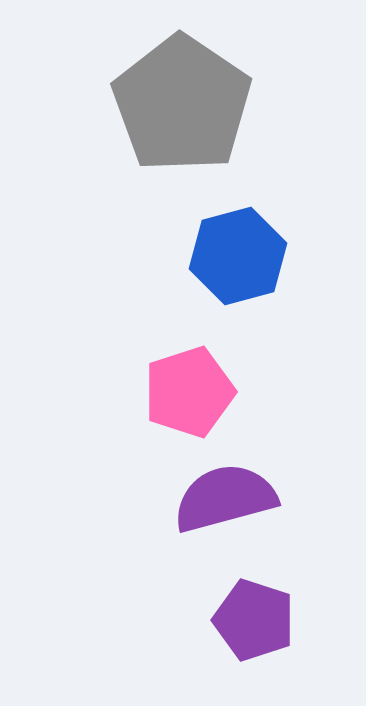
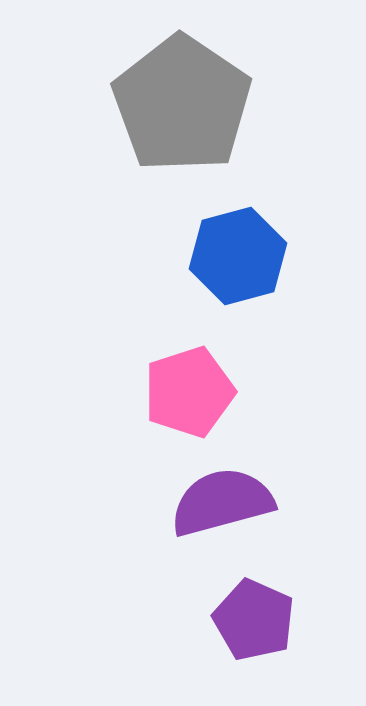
purple semicircle: moved 3 px left, 4 px down
purple pentagon: rotated 6 degrees clockwise
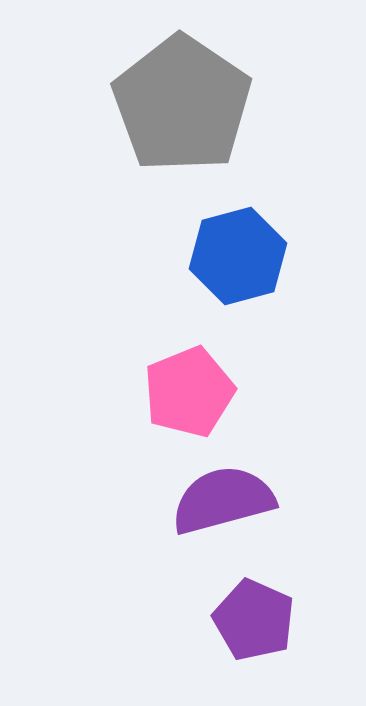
pink pentagon: rotated 4 degrees counterclockwise
purple semicircle: moved 1 px right, 2 px up
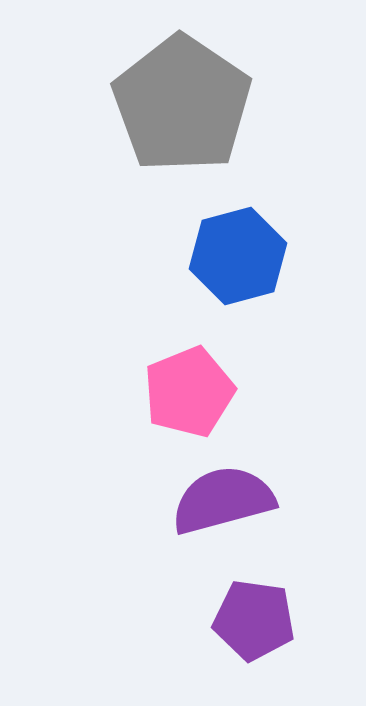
purple pentagon: rotated 16 degrees counterclockwise
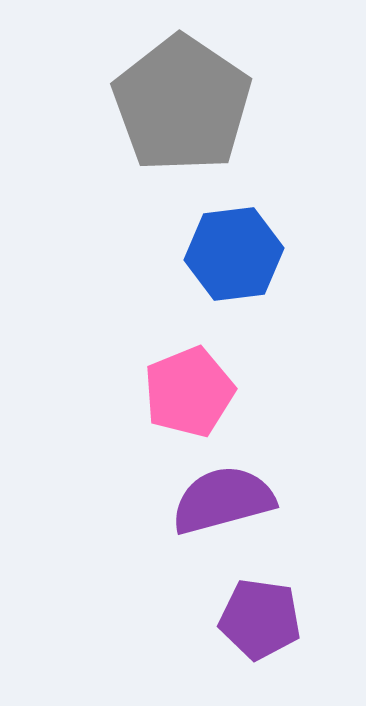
blue hexagon: moved 4 px left, 2 px up; rotated 8 degrees clockwise
purple pentagon: moved 6 px right, 1 px up
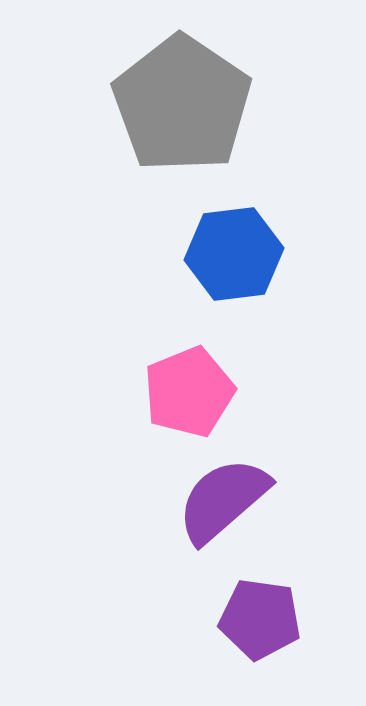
purple semicircle: rotated 26 degrees counterclockwise
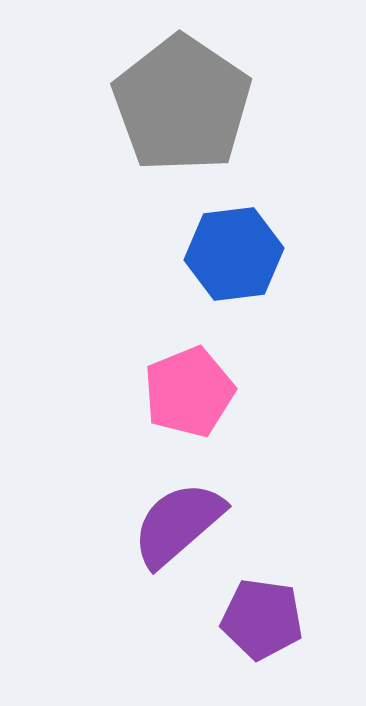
purple semicircle: moved 45 px left, 24 px down
purple pentagon: moved 2 px right
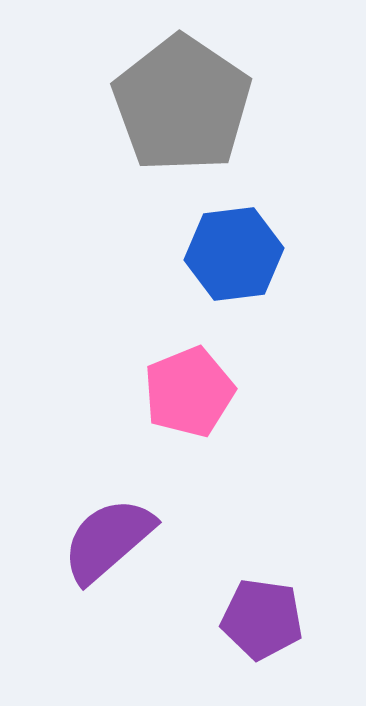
purple semicircle: moved 70 px left, 16 px down
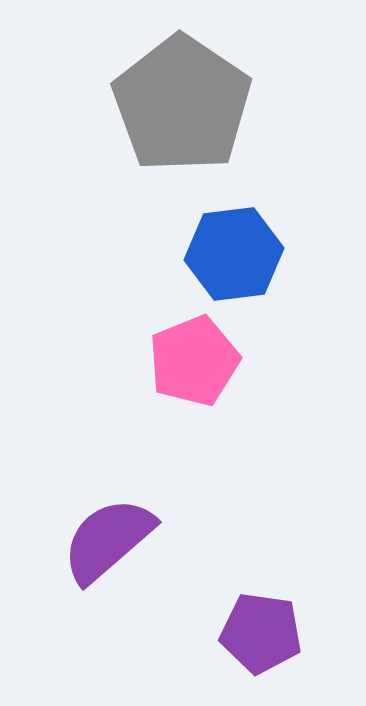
pink pentagon: moved 5 px right, 31 px up
purple pentagon: moved 1 px left, 14 px down
